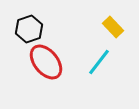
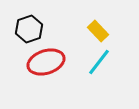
yellow rectangle: moved 15 px left, 4 px down
red ellipse: rotated 69 degrees counterclockwise
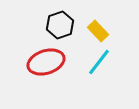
black hexagon: moved 31 px right, 4 px up
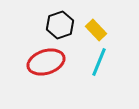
yellow rectangle: moved 2 px left, 1 px up
cyan line: rotated 16 degrees counterclockwise
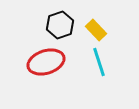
cyan line: rotated 40 degrees counterclockwise
